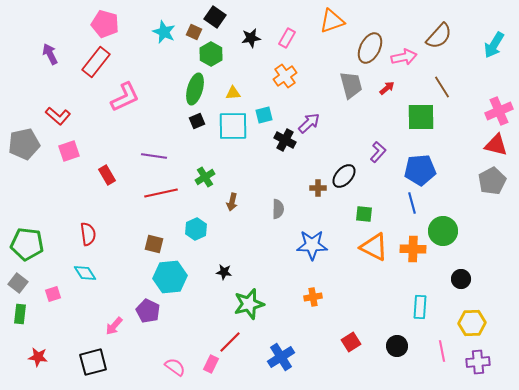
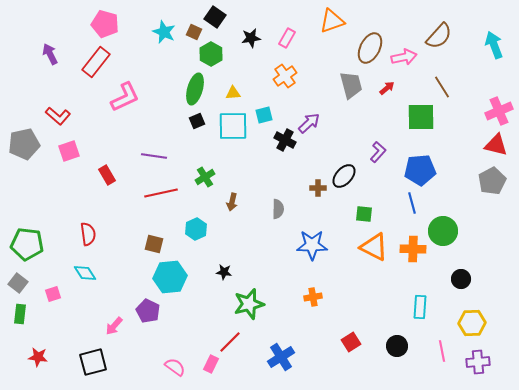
cyan arrow at (494, 45): rotated 128 degrees clockwise
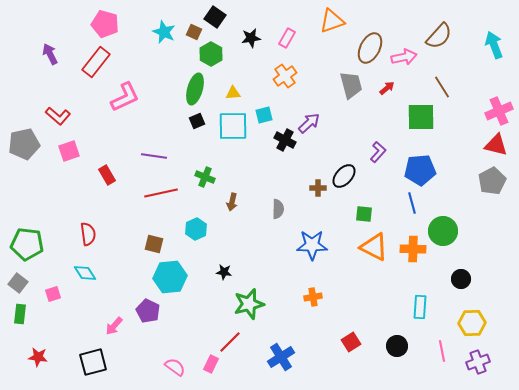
green cross at (205, 177): rotated 36 degrees counterclockwise
purple cross at (478, 362): rotated 15 degrees counterclockwise
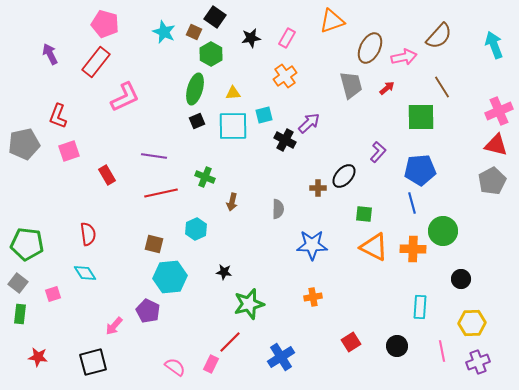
red L-shape at (58, 116): rotated 70 degrees clockwise
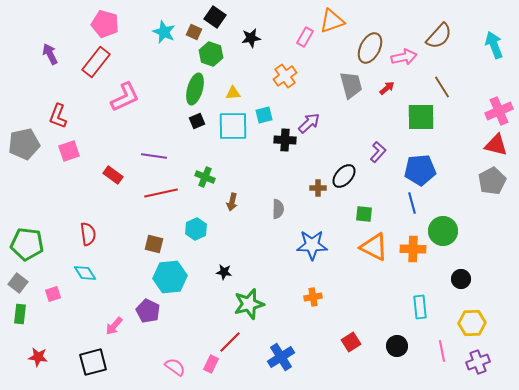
pink rectangle at (287, 38): moved 18 px right, 1 px up
green hexagon at (211, 54): rotated 10 degrees counterclockwise
black cross at (285, 140): rotated 25 degrees counterclockwise
red rectangle at (107, 175): moved 6 px right; rotated 24 degrees counterclockwise
cyan rectangle at (420, 307): rotated 10 degrees counterclockwise
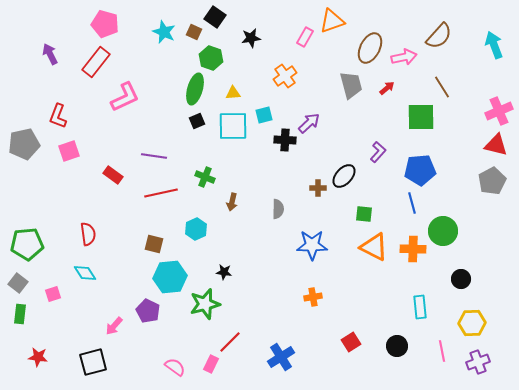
green hexagon at (211, 54): moved 4 px down
green pentagon at (27, 244): rotated 12 degrees counterclockwise
green star at (249, 304): moved 44 px left
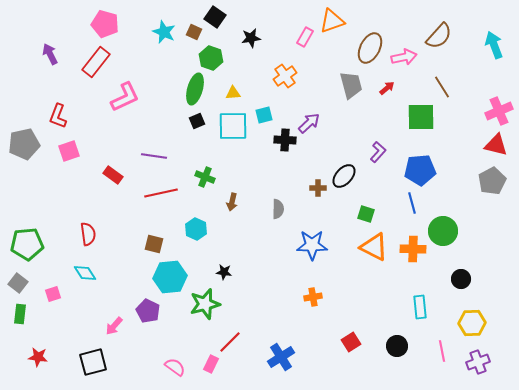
green square at (364, 214): moved 2 px right; rotated 12 degrees clockwise
cyan hexagon at (196, 229): rotated 10 degrees counterclockwise
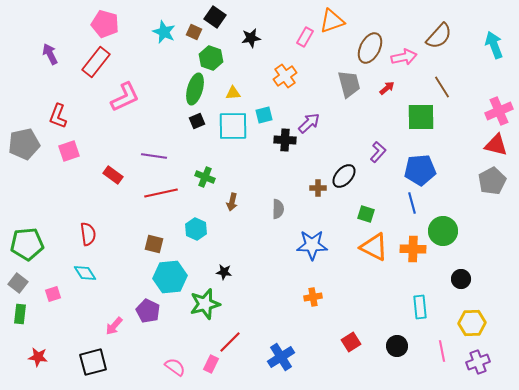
gray trapezoid at (351, 85): moved 2 px left, 1 px up
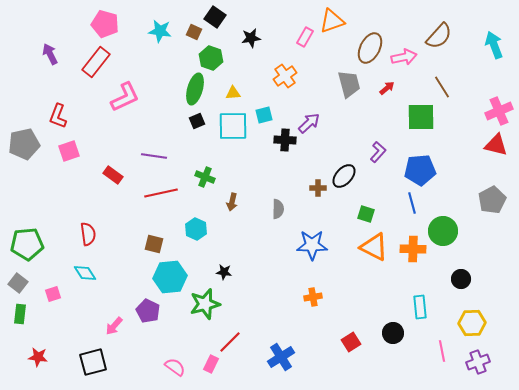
cyan star at (164, 32): moved 4 px left, 1 px up; rotated 15 degrees counterclockwise
gray pentagon at (492, 181): moved 19 px down
black circle at (397, 346): moved 4 px left, 13 px up
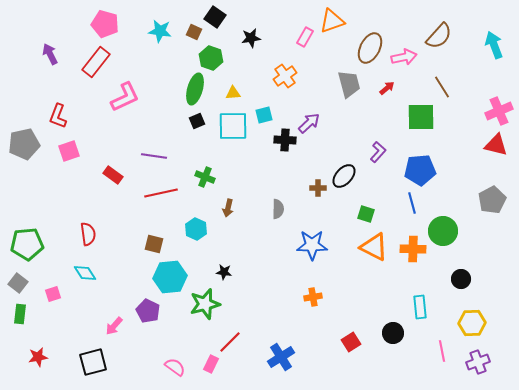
brown arrow at (232, 202): moved 4 px left, 6 px down
red star at (38, 357): rotated 18 degrees counterclockwise
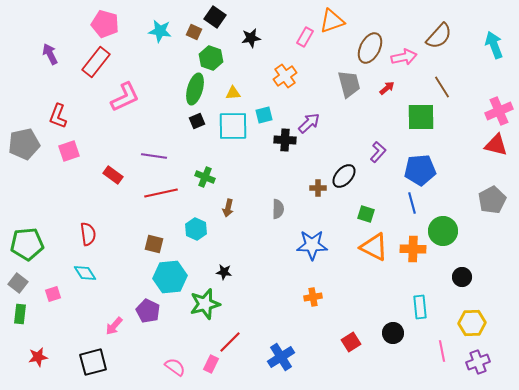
black circle at (461, 279): moved 1 px right, 2 px up
